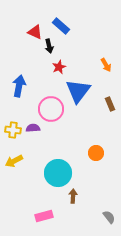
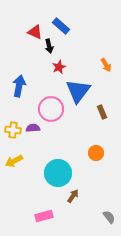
brown rectangle: moved 8 px left, 8 px down
brown arrow: rotated 32 degrees clockwise
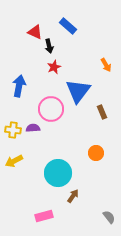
blue rectangle: moved 7 px right
red star: moved 5 px left
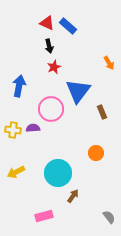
red triangle: moved 12 px right, 9 px up
orange arrow: moved 3 px right, 2 px up
yellow arrow: moved 2 px right, 11 px down
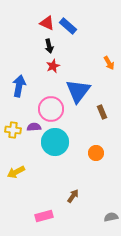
red star: moved 1 px left, 1 px up
purple semicircle: moved 1 px right, 1 px up
cyan circle: moved 3 px left, 31 px up
gray semicircle: moved 2 px right; rotated 64 degrees counterclockwise
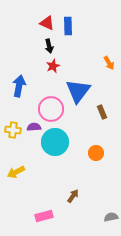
blue rectangle: rotated 48 degrees clockwise
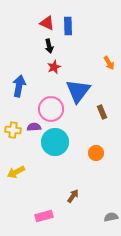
red star: moved 1 px right, 1 px down
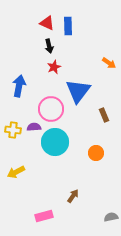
orange arrow: rotated 24 degrees counterclockwise
brown rectangle: moved 2 px right, 3 px down
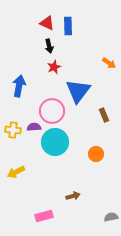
pink circle: moved 1 px right, 2 px down
orange circle: moved 1 px down
brown arrow: rotated 40 degrees clockwise
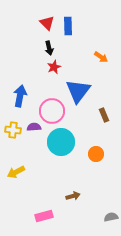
red triangle: rotated 21 degrees clockwise
black arrow: moved 2 px down
orange arrow: moved 8 px left, 6 px up
blue arrow: moved 1 px right, 10 px down
cyan circle: moved 6 px right
